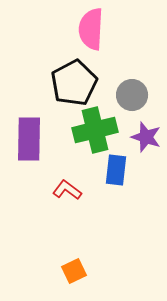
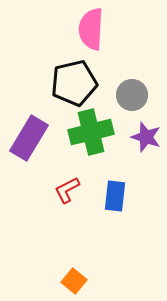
black pentagon: rotated 15 degrees clockwise
green cross: moved 4 px left, 2 px down
purple rectangle: moved 1 px up; rotated 30 degrees clockwise
blue rectangle: moved 1 px left, 26 px down
red L-shape: rotated 64 degrees counterclockwise
orange square: moved 10 px down; rotated 25 degrees counterclockwise
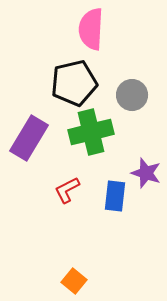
purple star: moved 36 px down
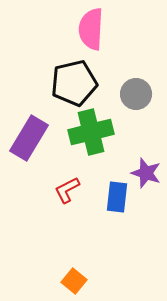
gray circle: moved 4 px right, 1 px up
blue rectangle: moved 2 px right, 1 px down
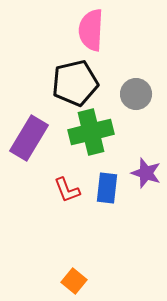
pink semicircle: moved 1 px down
black pentagon: moved 1 px right
red L-shape: rotated 84 degrees counterclockwise
blue rectangle: moved 10 px left, 9 px up
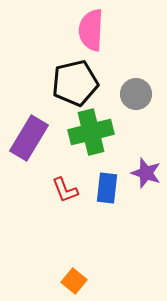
red L-shape: moved 2 px left
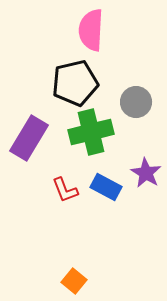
gray circle: moved 8 px down
purple star: rotated 12 degrees clockwise
blue rectangle: moved 1 px left, 1 px up; rotated 68 degrees counterclockwise
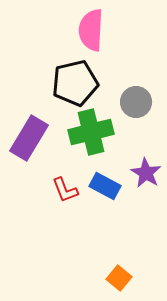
blue rectangle: moved 1 px left, 1 px up
orange square: moved 45 px right, 3 px up
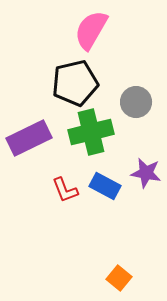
pink semicircle: rotated 27 degrees clockwise
purple rectangle: rotated 33 degrees clockwise
purple star: rotated 20 degrees counterclockwise
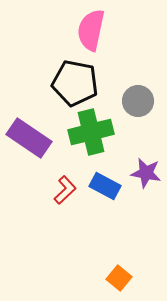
pink semicircle: rotated 18 degrees counterclockwise
black pentagon: rotated 24 degrees clockwise
gray circle: moved 2 px right, 1 px up
purple rectangle: rotated 60 degrees clockwise
red L-shape: rotated 112 degrees counterclockwise
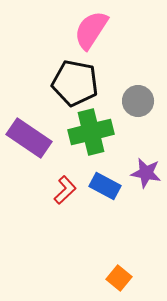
pink semicircle: rotated 21 degrees clockwise
